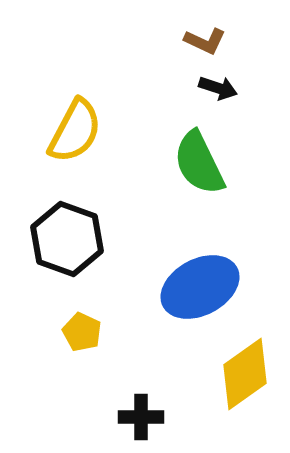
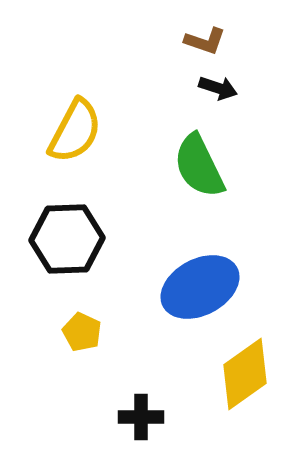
brown L-shape: rotated 6 degrees counterclockwise
green semicircle: moved 3 px down
black hexagon: rotated 22 degrees counterclockwise
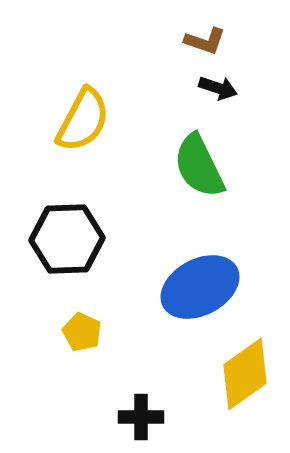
yellow semicircle: moved 8 px right, 11 px up
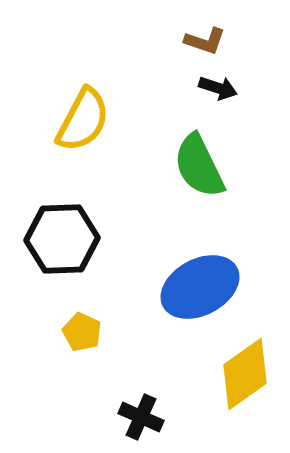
black hexagon: moved 5 px left
black cross: rotated 24 degrees clockwise
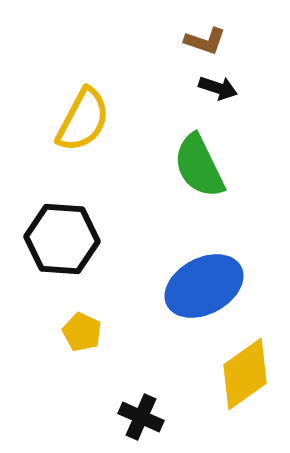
black hexagon: rotated 6 degrees clockwise
blue ellipse: moved 4 px right, 1 px up
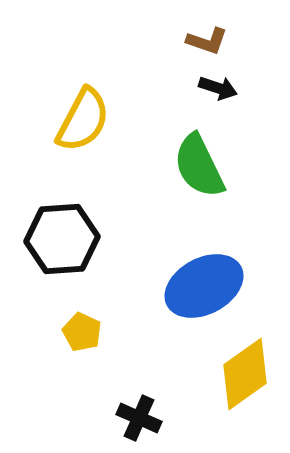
brown L-shape: moved 2 px right
black hexagon: rotated 8 degrees counterclockwise
black cross: moved 2 px left, 1 px down
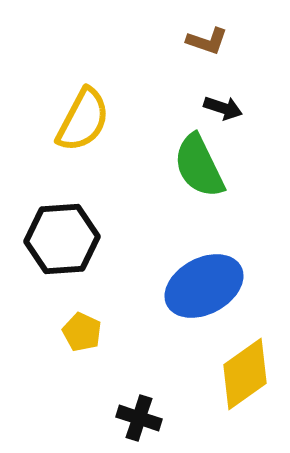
black arrow: moved 5 px right, 20 px down
black cross: rotated 6 degrees counterclockwise
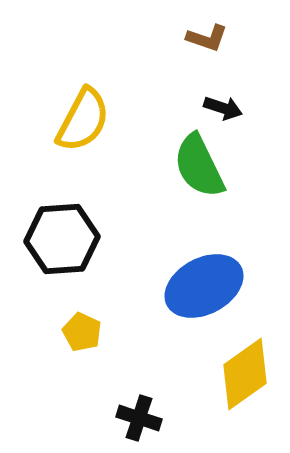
brown L-shape: moved 3 px up
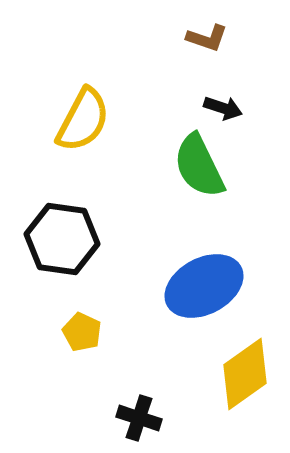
black hexagon: rotated 12 degrees clockwise
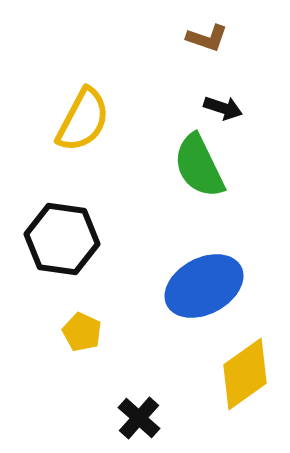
black cross: rotated 24 degrees clockwise
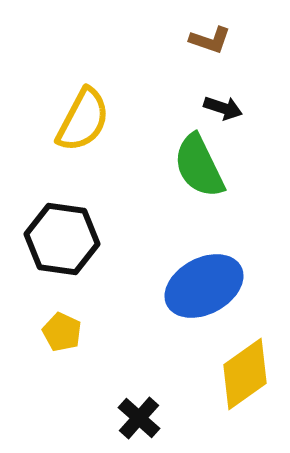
brown L-shape: moved 3 px right, 2 px down
yellow pentagon: moved 20 px left
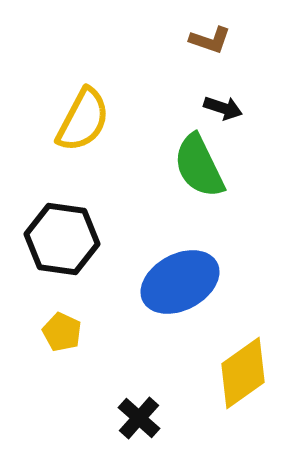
blue ellipse: moved 24 px left, 4 px up
yellow diamond: moved 2 px left, 1 px up
